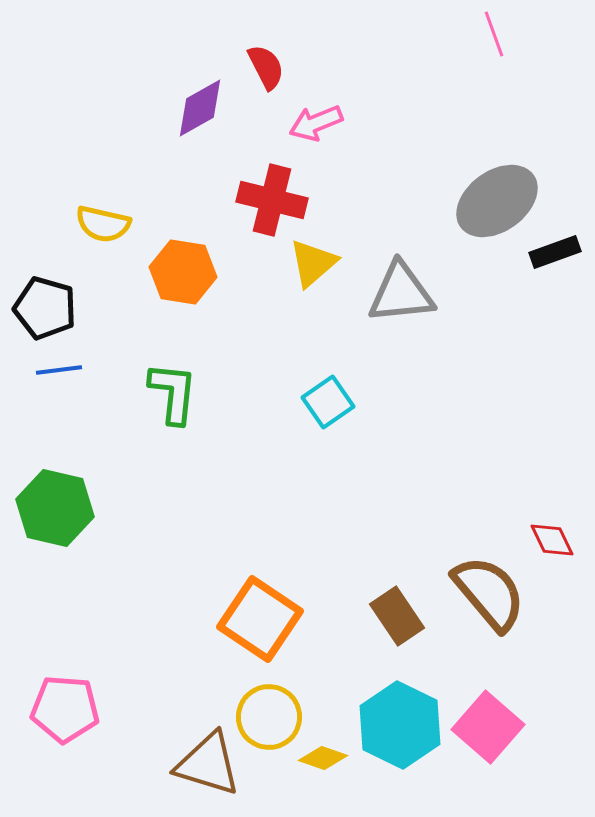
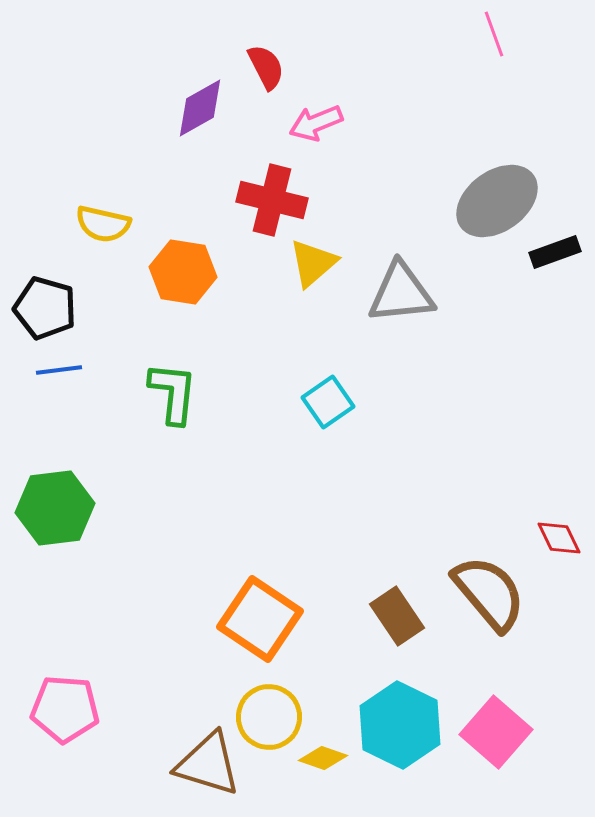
green hexagon: rotated 20 degrees counterclockwise
red diamond: moved 7 px right, 2 px up
pink square: moved 8 px right, 5 px down
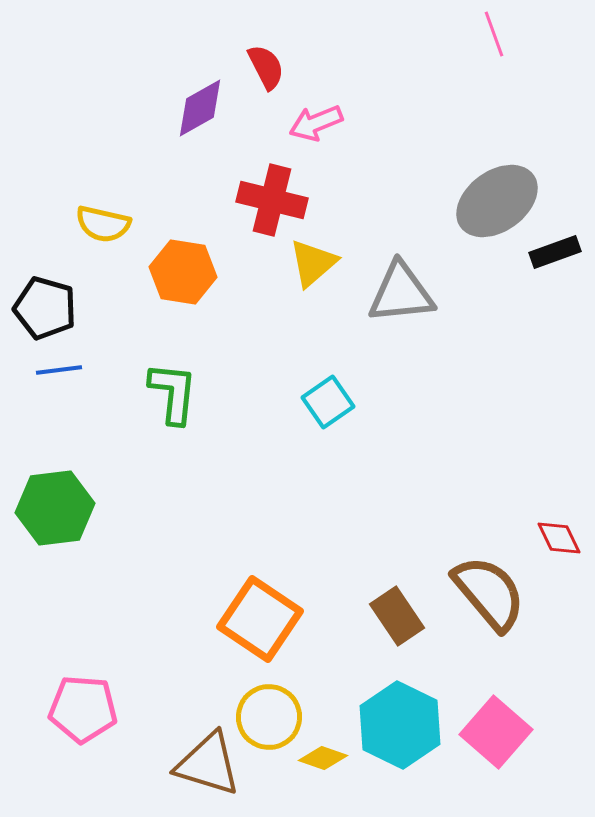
pink pentagon: moved 18 px right
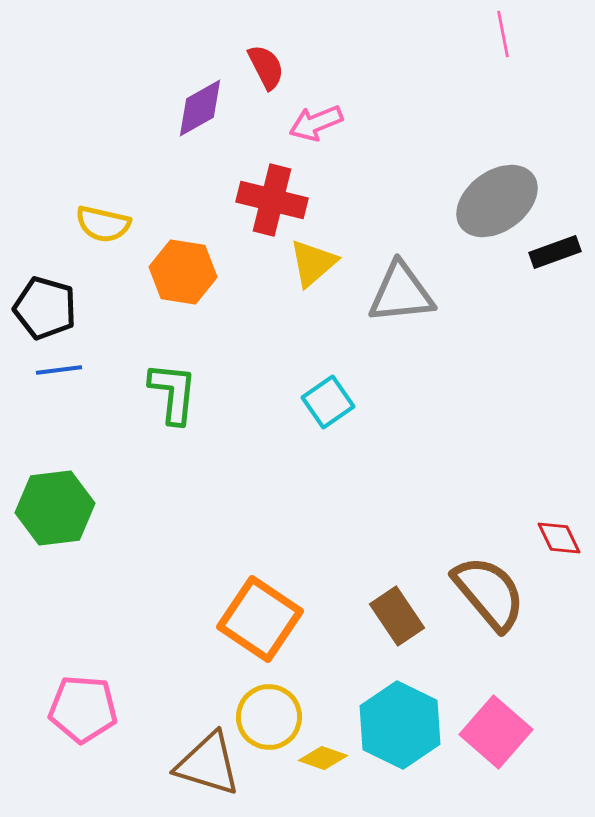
pink line: moved 9 px right; rotated 9 degrees clockwise
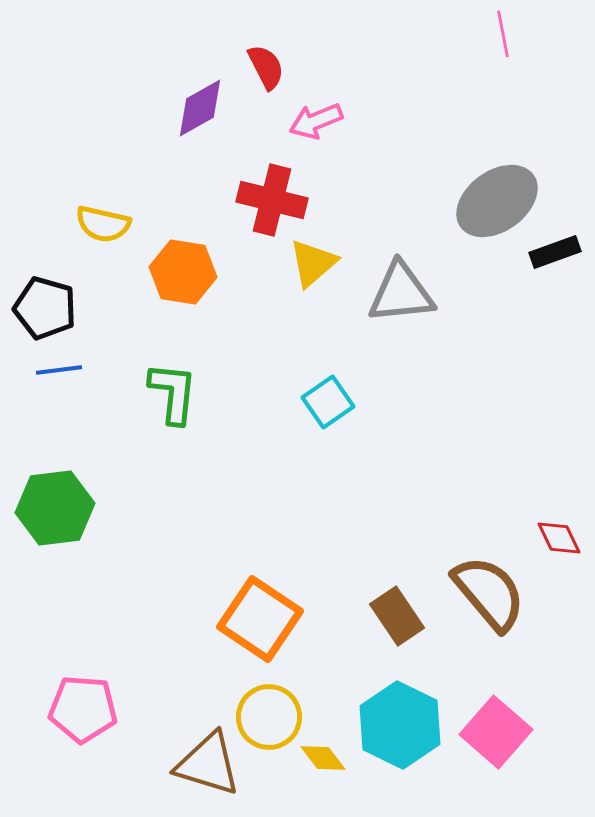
pink arrow: moved 2 px up
yellow diamond: rotated 33 degrees clockwise
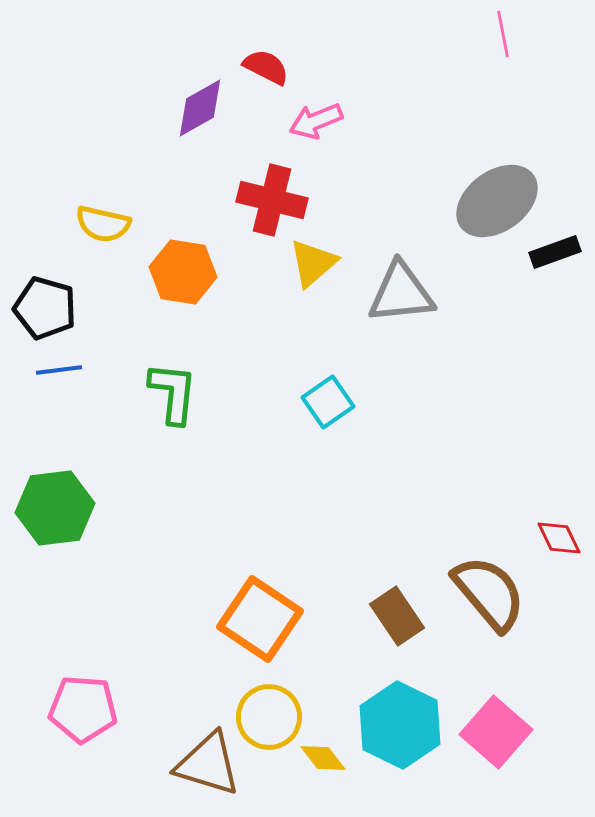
red semicircle: rotated 36 degrees counterclockwise
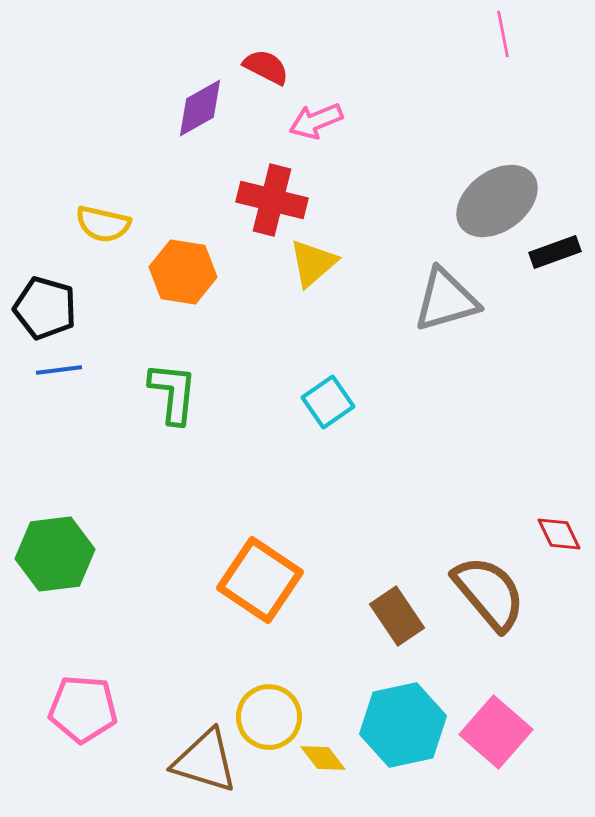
gray triangle: moved 45 px right, 7 px down; rotated 10 degrees counterclockwise
green hexagon: moved 46 px down
red diamond: moved 4 px up
orange square: moved 39 px up
cyan hexagon: moved 3 px right; rotated 22 degrees clockwise
brown triangle: moved 3 px left, 3 px up
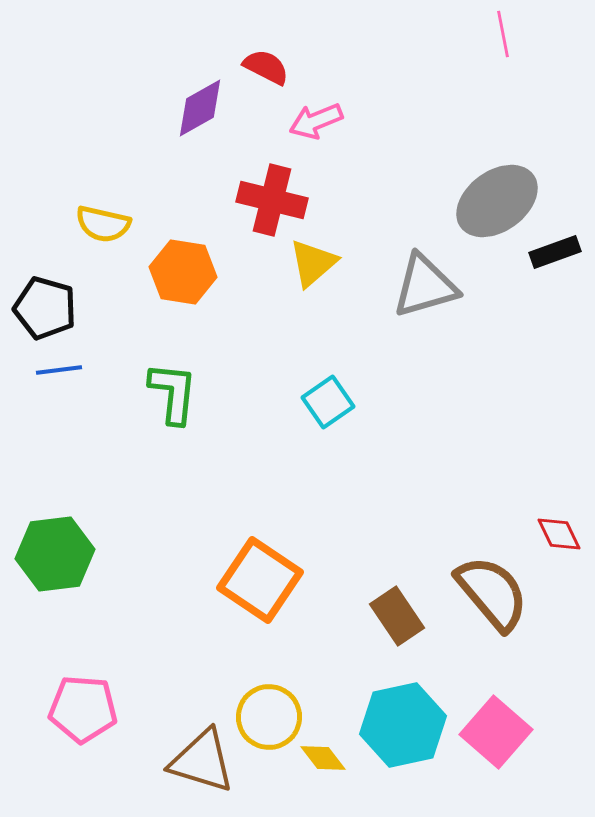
gray triangle: moved 21 px left, 14 px up
brown semicircle: moved 3 px right
brown triangle: moved 3 px left
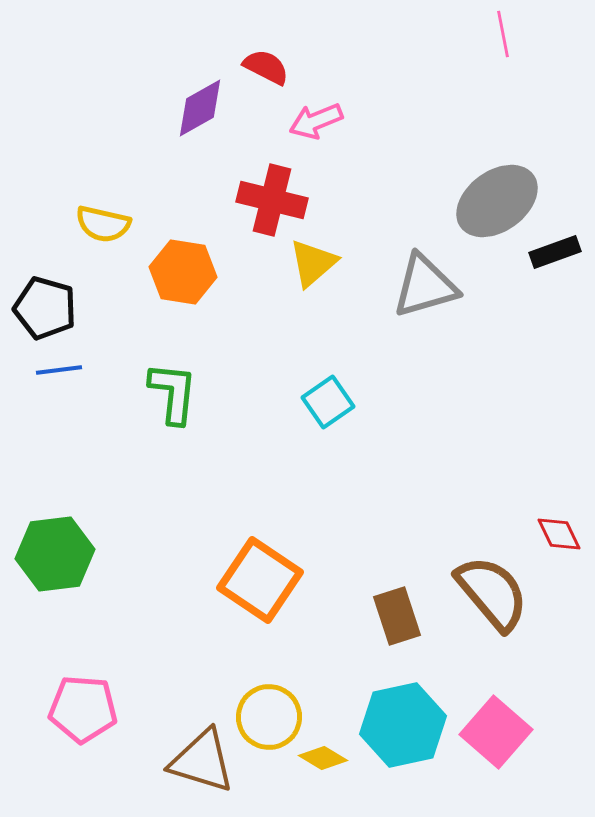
brown rectangle: rotated 16 degrees clockwise
yellow diamond: rotated 21 degrees counterclockwise
